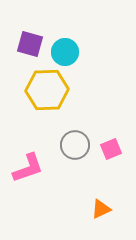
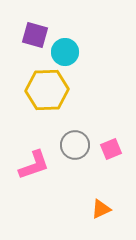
purple square: moved 5 px right, 9 px up
pink L-shape: moved 6 px right, 3 px up
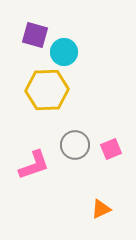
cyan circle: moved 1 px left
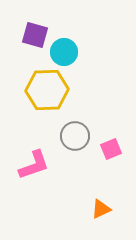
gray circle: moved 9 px up
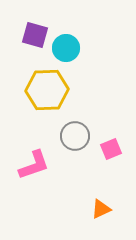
cyan circle: moved 2 px right, 4 px up
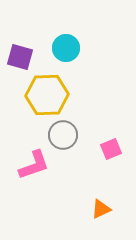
purple square: moved 15 px left, 22 px down
yellow hexagon: moved 5 px down
gray circle: moved 12 px left, 1 px up
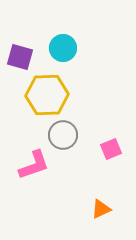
cyan circle: moved 3 px left
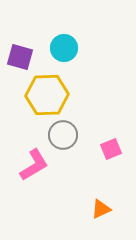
cyan circle: moved 1 px right
pink L-shape: rotated 12 degrees counterclockwise
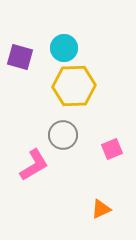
yellow hexagon: moved 27 px right, 9 px up
pink square: moved 1 px right
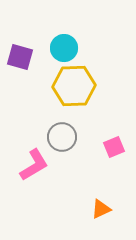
gray circle: moved 1 px left, 2 px down
pink square: moved 2 px right, 2 px up
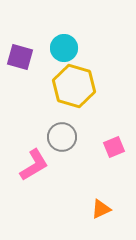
yellow hexagon: rotated 18 degrees clockwise
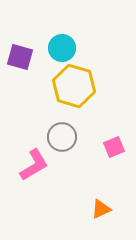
cyan circle: moved 2 px left
